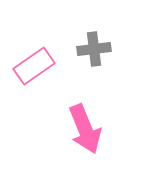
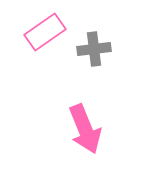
pink rectangle: moved 11 px right, 34 px up
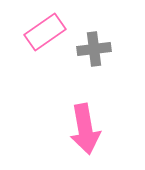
pink arrow: rotated 12 degrees clockwise
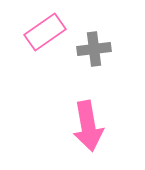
pink arrow: moved 3 px right, 3 px up
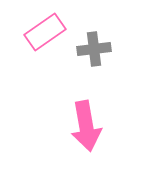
pink arrow: moved 2 px left
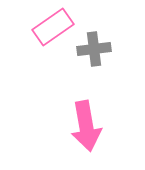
pink rectangle: moved 8 px right, 5 px up
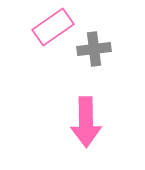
pink arrow: moved 4 px up; rotated 9 degrees clockwise
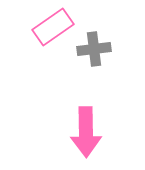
pink arrow: moved 10 px down
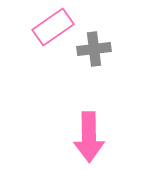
pink arrow: moved 3 px right, 5 px down
